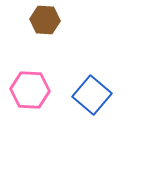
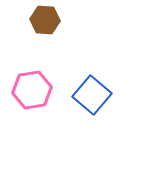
pink hexagon: moved 2 px right; rotated 12 degrees counterclockwise
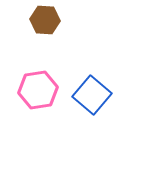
pink hexagon: moved 6 px right
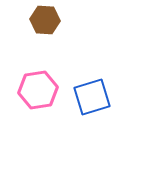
blue square: moved 2 px down; rotated 33 degrees clockwise
